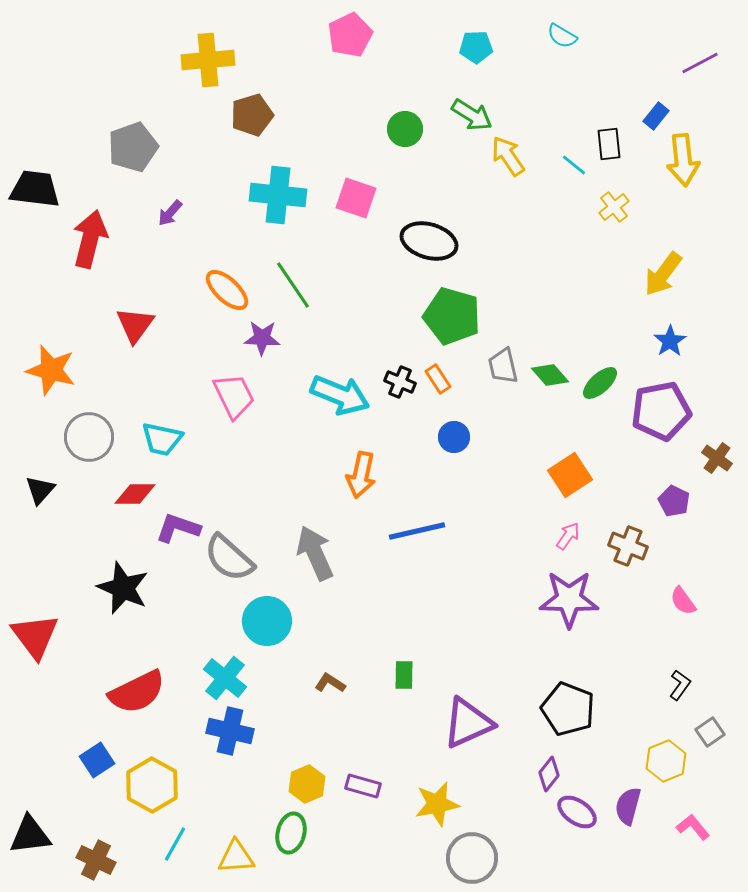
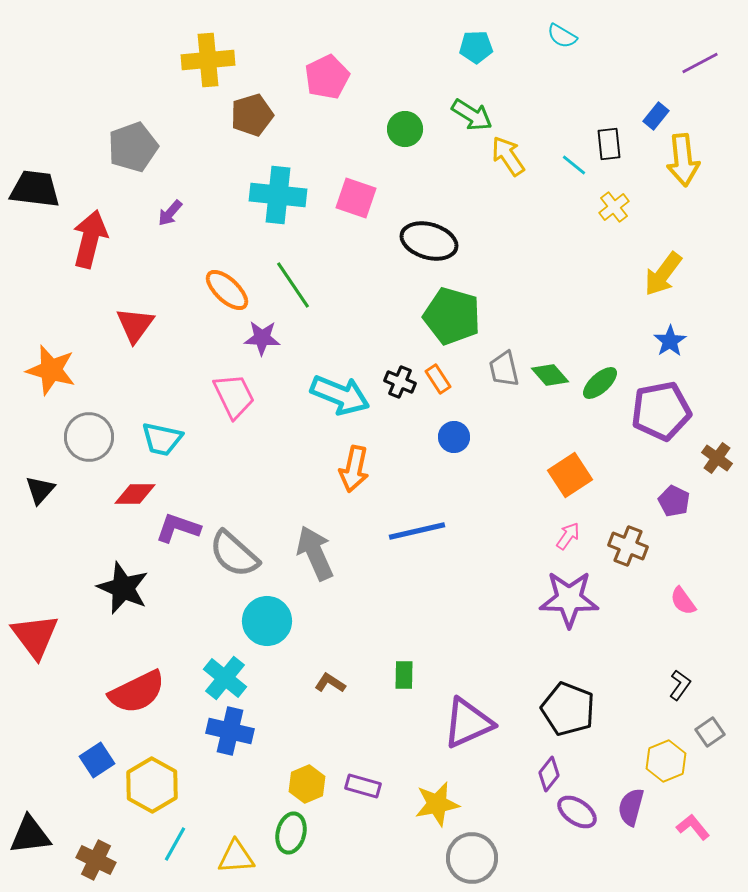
pink pentagon at (350, 35): moved 23 px left, 42 px down
gray trapezoid at (503, 366): moved 1 px right, 3 px down
orange arrow at (361, 475): moved 7 px left, 6 px up
gray semicircle at (229, 558): moved 5 px right, 4 px up
purple semicircle at (628, 806): moved 3 px right, 1 px down
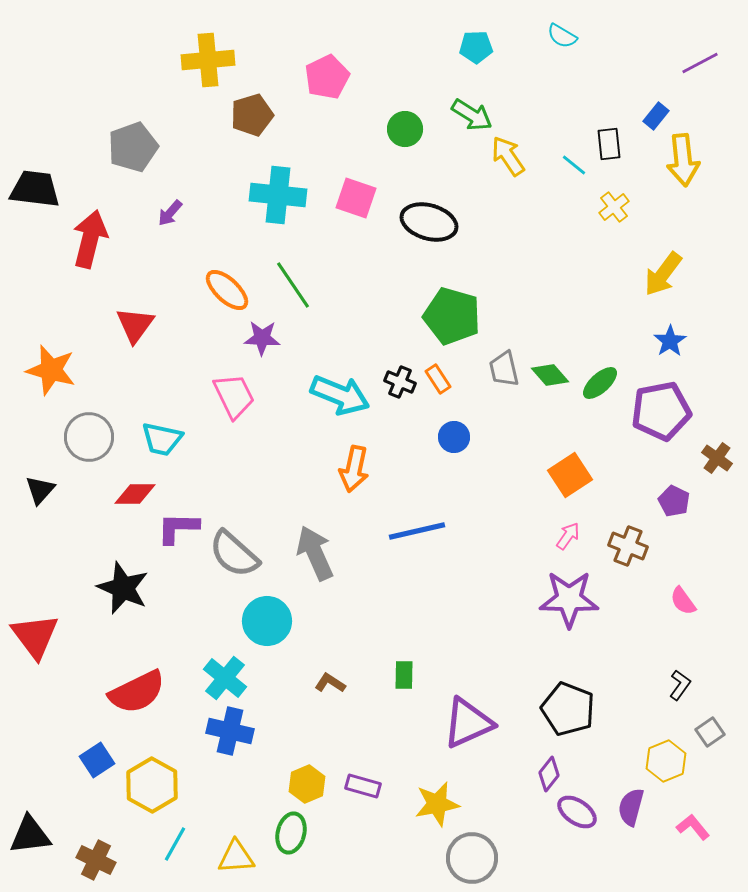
black ellipse at (429, 241): moved 19 px up
purple L-shape at (178, 528): rotated 18 degrees counterclockwise
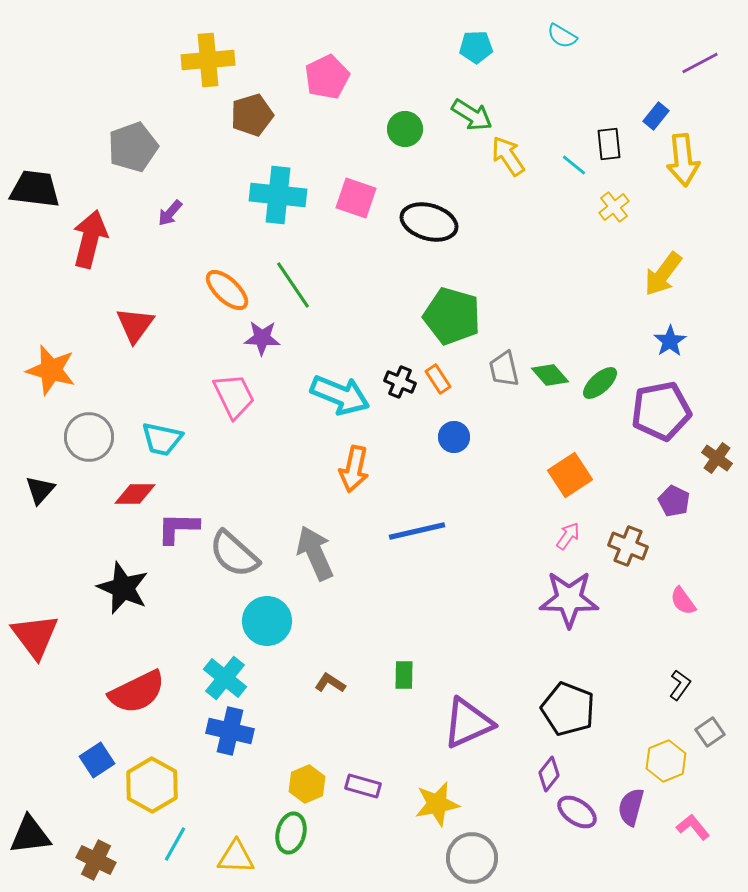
yellow triangle at (236, 857): rotated 6 degrees clockwise
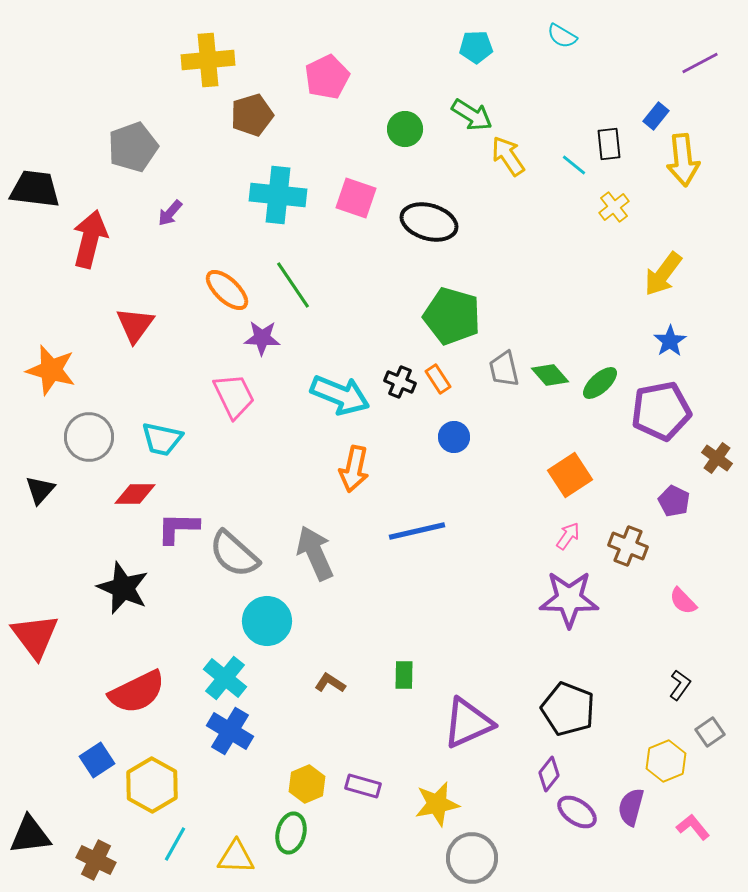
pink semicircle at (683, 601): rotated 8 degrees counterclockwise
blue cross at (230, 731): rotated 18 degrees clockwise
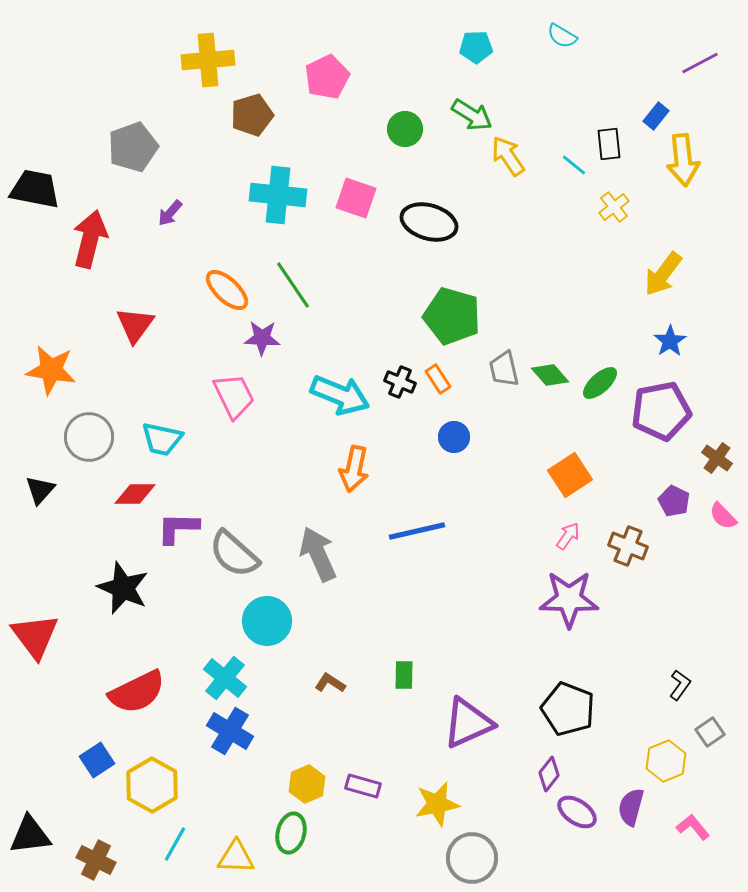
black trapezoid at (35, 189): rotated 4 degrees clockwise
orange star at (51, 370): rotated 6 degrees counterclockwise
gray arrow at (315, 553): moved 3 px right, 1 px down
pink semicircle at (683, 601): moved 40 px right, 85 px up
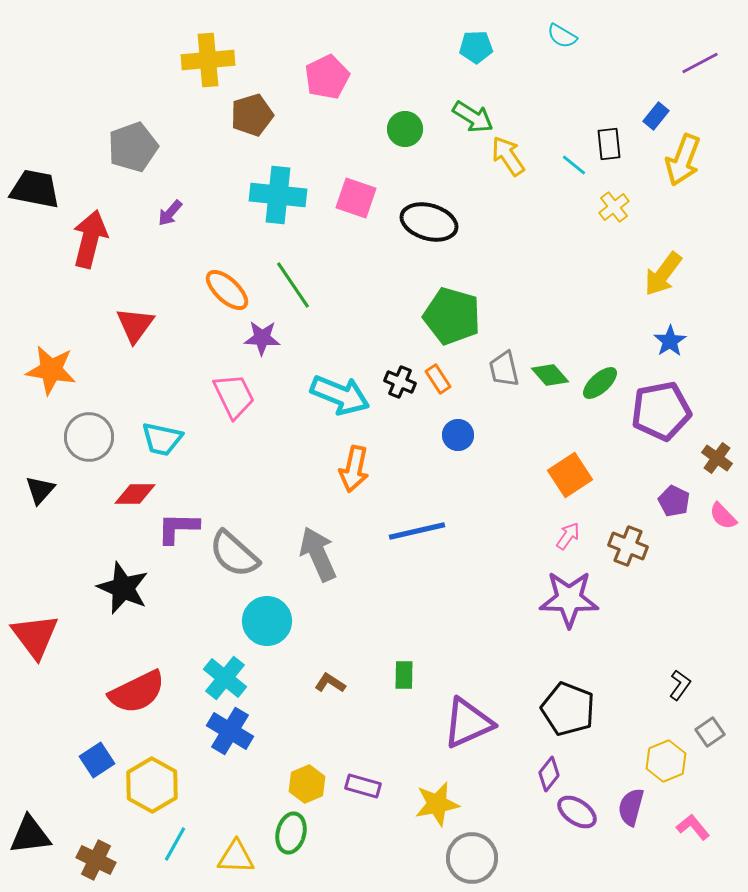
green arrow at (472, 115): moved 1 px right, 2 px down
yellow arrow at (683, 160): rotated 27 degrees clockwise
blue circle at (454, 437): moved 4 px right, 2 px up
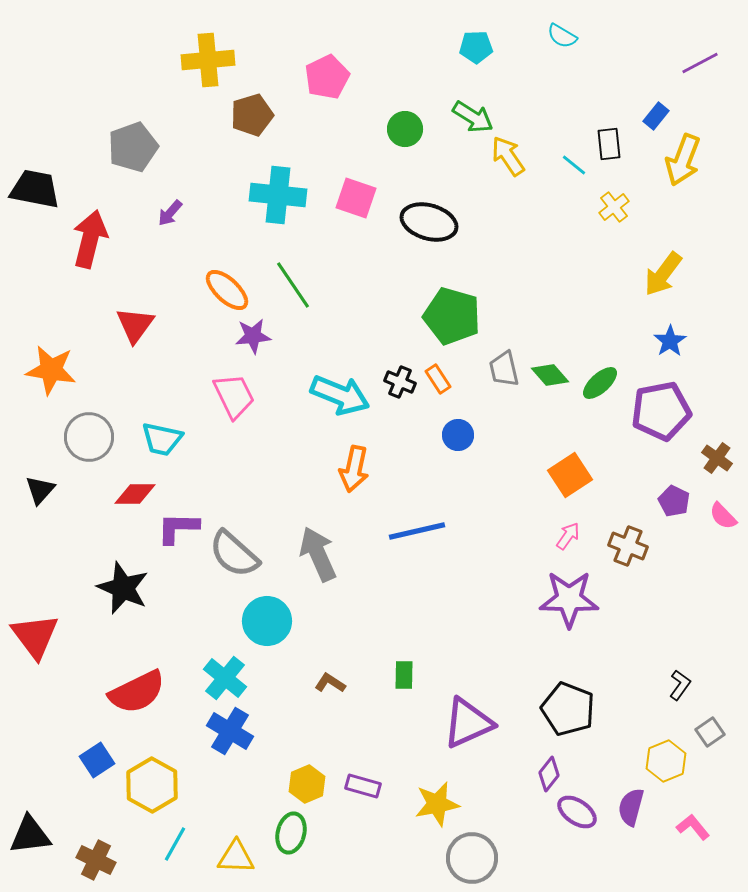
purple star at (262, 338): moved 9 px left, 2 px up; rotated 9 degrees counterclockwise
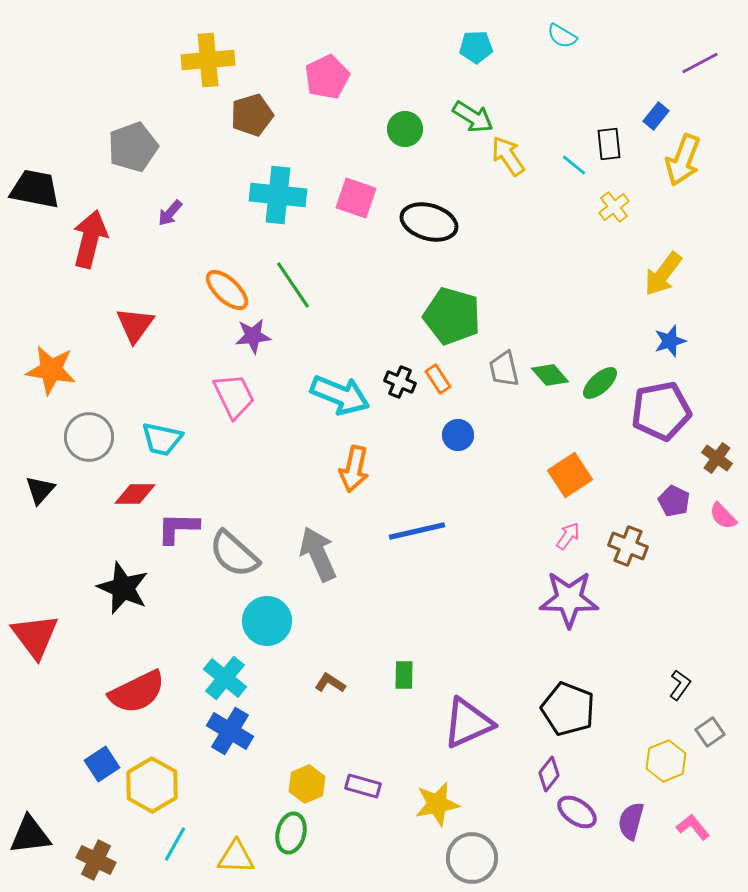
blue star at (670, 341): rotated 16 degrees clockwise
blue square at (97, 760): moved 5 px right, 4 px down
purple semicircle at (631, 807): moved 14 px down
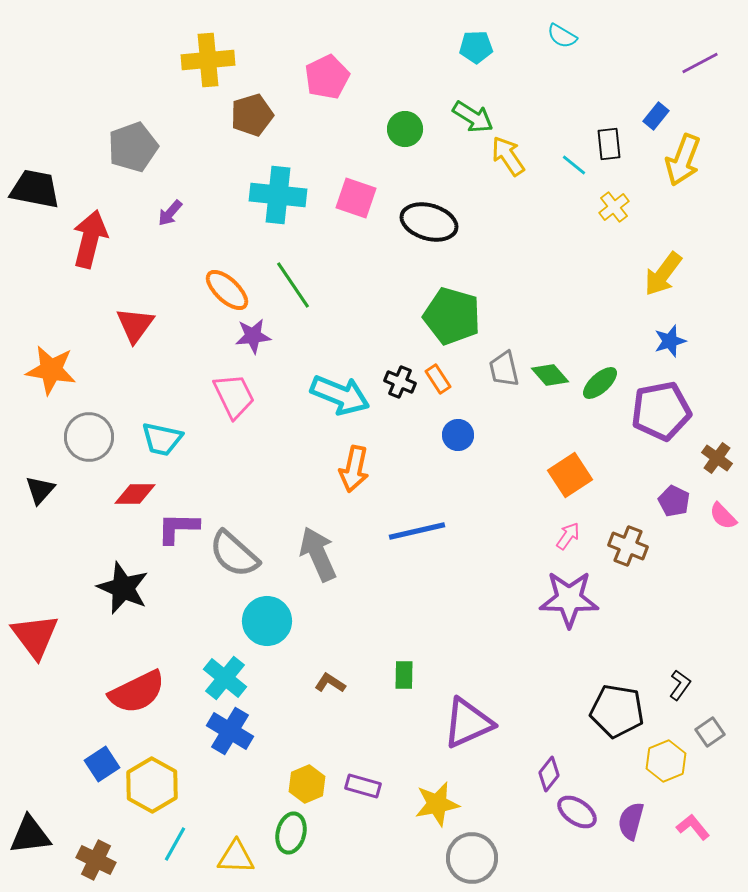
black pentagon at (568, 709): moved 49 px right, 2 px down; rotated 12 degrees counterclockwise
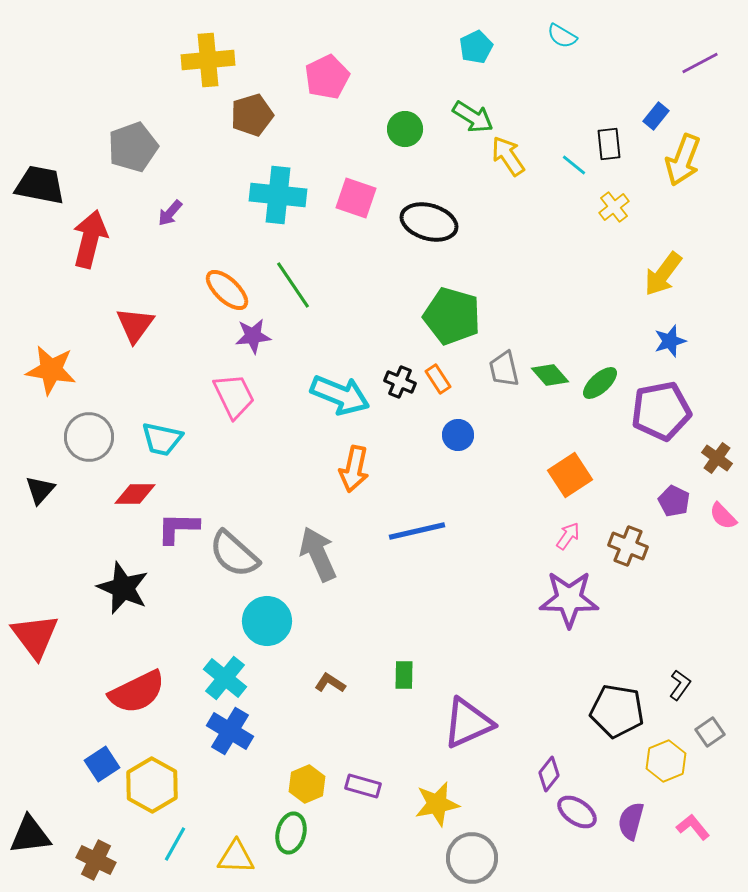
cyan pentagon at (476, 47): rotated 24 degrees counterclockwise
black trapezoid at (35, 189): moved 5 px right, 4 px up
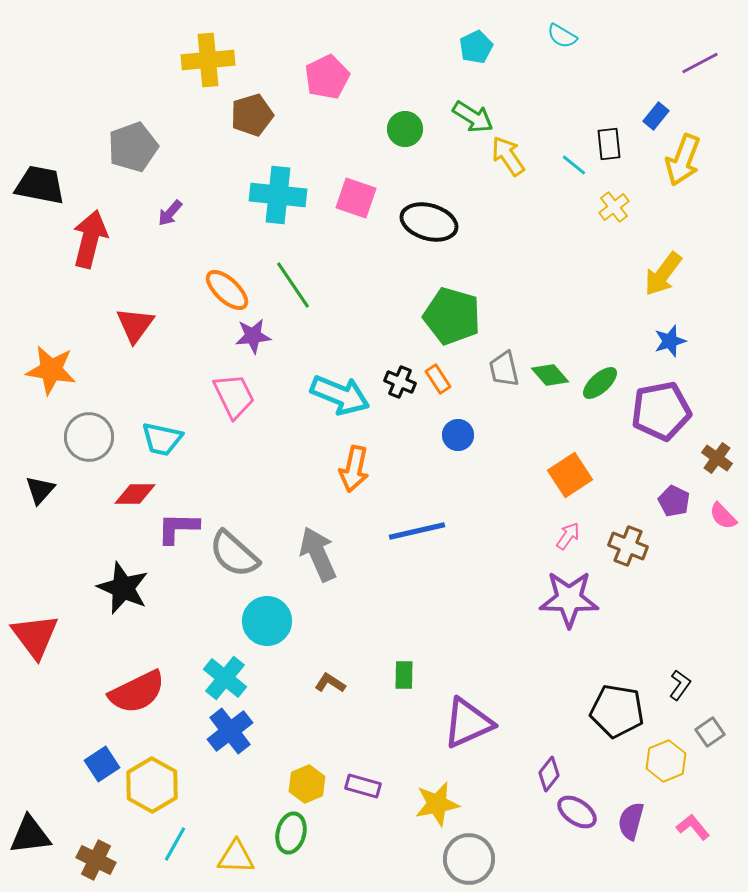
blue cross at (230, 731): rotated 21 degrees clockwise
gray circle at (472, 858): moved 3 px left, 1 px down
